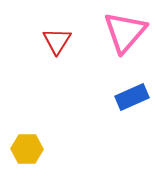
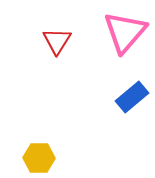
blue rectangle: rotated 16 degrees counterclockwise
yellow hexagon: moved 12 px right, 9 px down
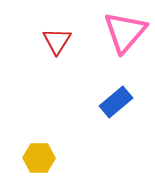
blue rectangle: moved 16 px left, 5 px down
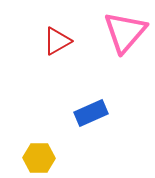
red triangle: rotated 28 degrees clockwise
blue rectangle: moved 25 px left, 11 px down; rotated 16 degrees clockwise
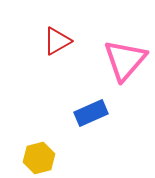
pink triangle: moved 28 px down
yellow hexagon: rotated 16 degrees counterclockwise
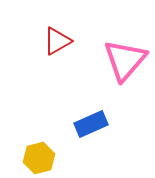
blue rectangle: moved 11 px down
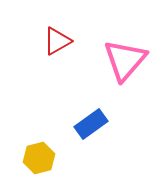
blue rectangle: rotated 12 degrees counterclockwise
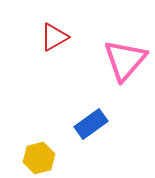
red triangle: moved 3 px left, 4 px up
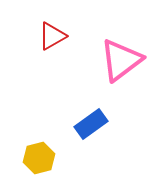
red triangle: moved 2 px left, 1 px up
pink triangle: moved 4 px left; rotated 12 degrees clockwise
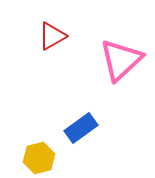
pink triangle: rotated 6 degrees counterclockwise
blue rectangle: moved 10 px left, 4 px down
